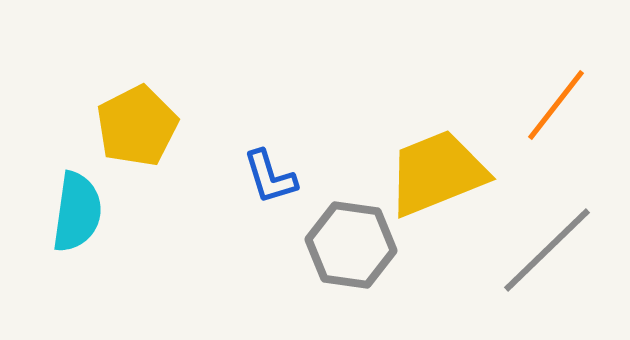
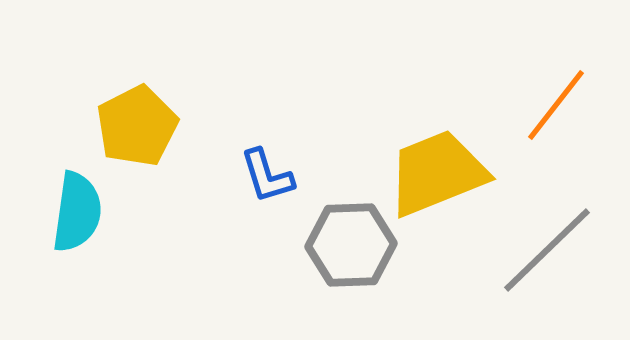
blue L-shape: moved 3 px left, 1 px up
gray hexagon: rotated 10 degrees counterclockwise
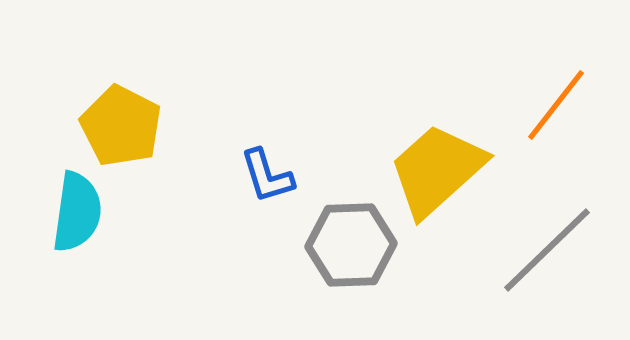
yellow pentagon: moved 16 px left; rotated 18 degrees counterclockwise
yellow trapezoid: moved 3 px up; rotated 20 degrees counterclockwise
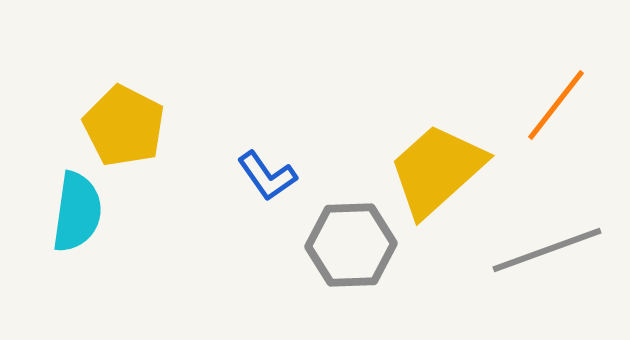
yellow pentagon: moved 3 px right
blue L-shape: rotated 18 degrees counterclockwise
gray line: rotated 24 degrees clockwise
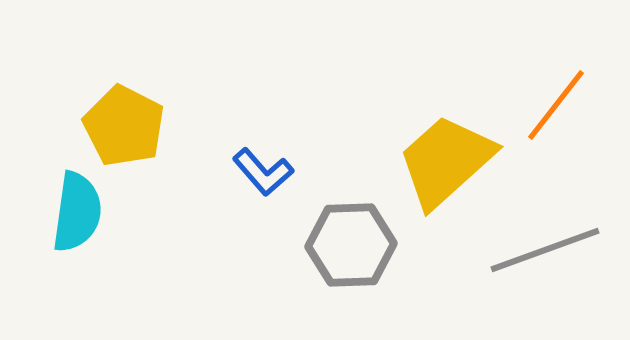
yellow trapezoid: moved 9 px right, 9 px up
blue L-shape: moved 4 px left, 4 px up; rotated 6 degrees counterclockwise
gray line: moved 2 px left
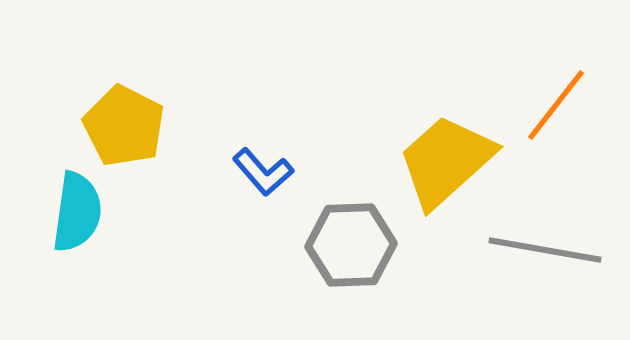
gray line: rotated 30 degrees clockwise
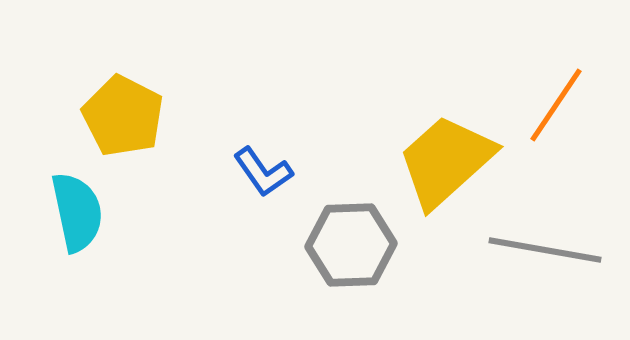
orange line: rotated 4 degrees counterclockwise
yellow pentagon: moved 1 px left, 10 px up
blue L-shape: rotated 6 degrees clockwise
cyan semicircle: rotated 20 degrees counterclockwise
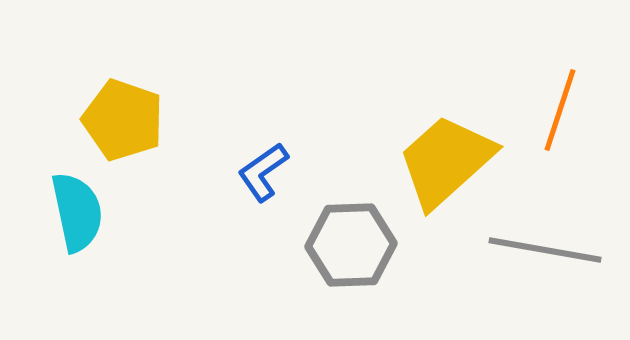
orange line: moved 4 px right, 5 px down; rotated 16 degrees counterclockwise
yellow pentagon: moved 4 px down; rotated 8 degrees counterclockwise
blue L-shape: rotated 90 degrees clockwise
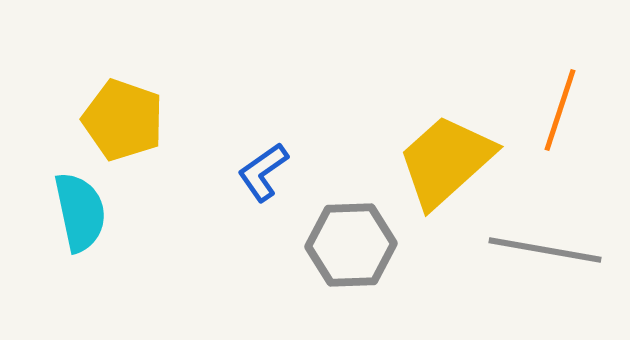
cyan semicircle: moved 3 px right
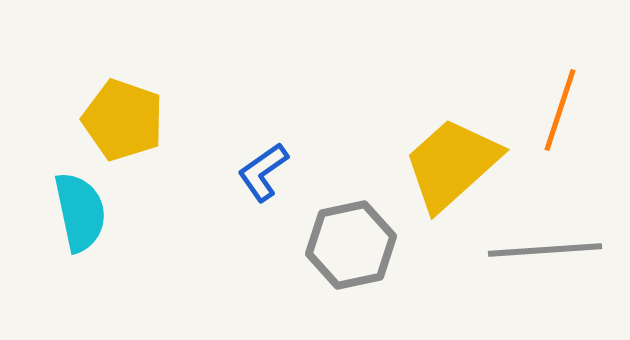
yellow trapezoid: moved 6 px right, 3 px down
gray hexagon: rotated 10 degrees counterclockwise
gray line: rotated 14 degrees counterclockwise
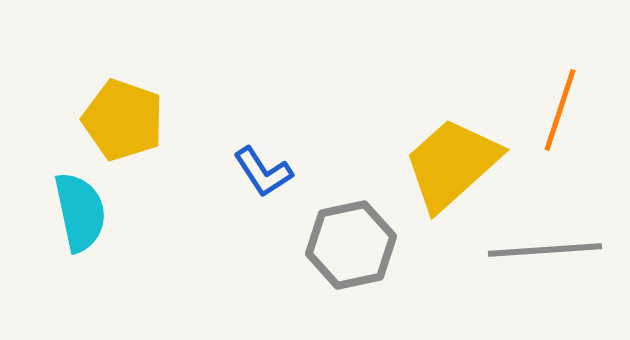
blue L-shape: rotated 88 degrees counterclockwise
